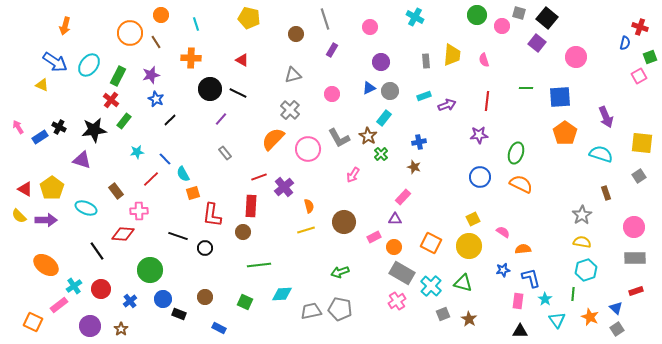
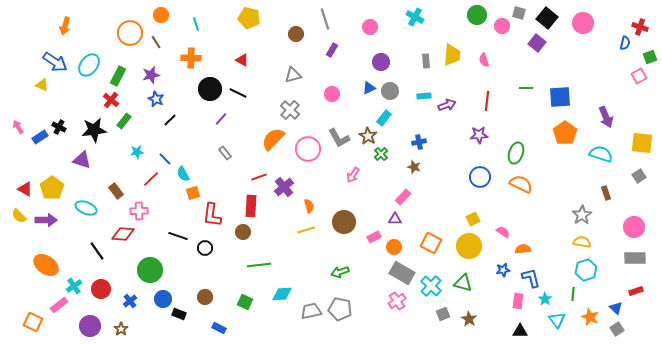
pink circle at (576, 57): moved 7 px right, 34 px up
cyan rectangle at (424, 96): rotated 16 degrees clockwise
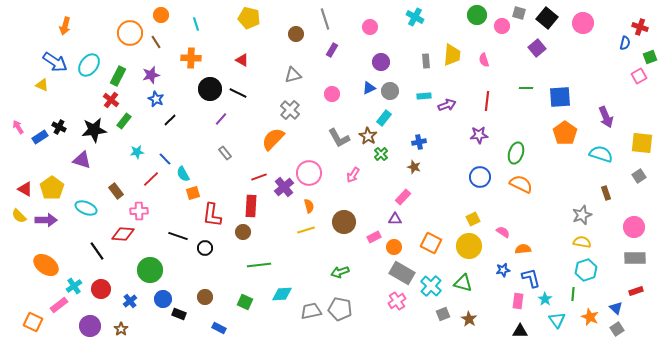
purple square at (537, 43): moved 5 px down; rotated 12 degrees clockwise
pink circle at (308, 149): moved 1 px right, 24 px down
gray star at (582, 215): rotated 12 degrees clockwise
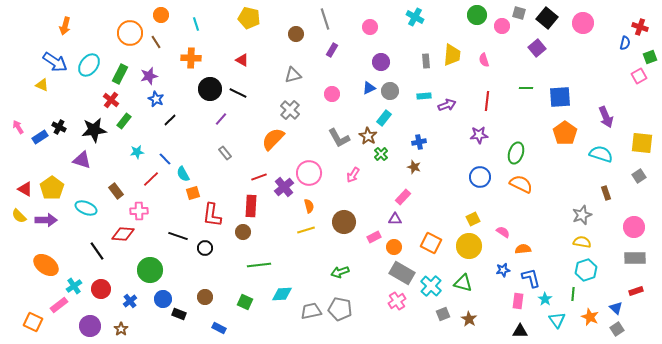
purple star at (151, 75): moved 2 px left, 1 px down
green rectangle at (118, 76): moved 2 px right, 2 px up
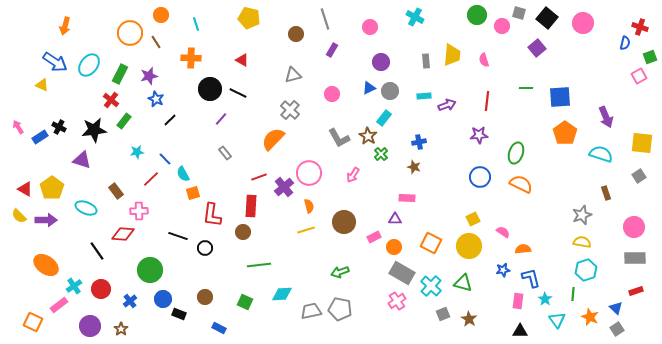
pink rectangle at (403, 197): moved 4 px right, 1 px down; rotated 49 degrees clockwise
